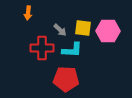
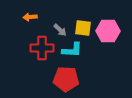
orange arrow: moved 2 px right, 4 px down; rotated 80 degrees clockwise
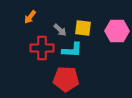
orange arrow: rotated 48 degrees counterclockwise
pink hexagon: moved 9 px right
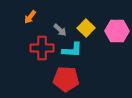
yellow square: moved 3 px right; rotated 36 degrees clockwise
